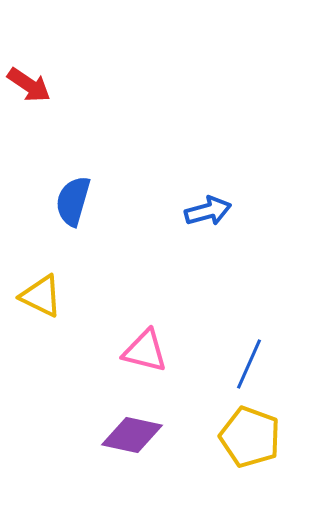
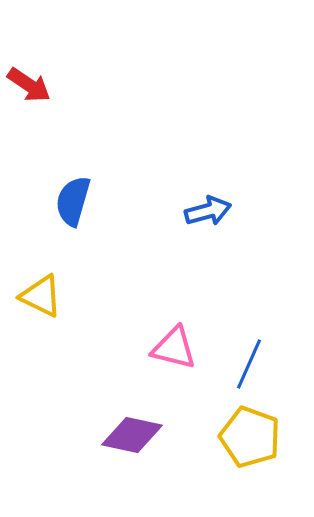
pink triangle: moved 29 px right, 3 px up
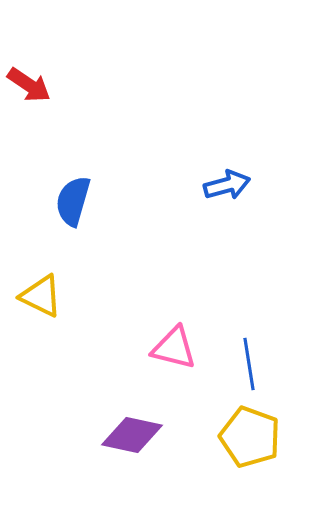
blue arrow: moved 19 px right, 26 px up
blue line: rotated 33 degrees counterclockwise
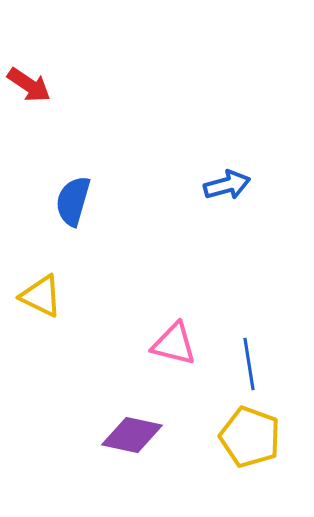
pink triangle: moved 4 px up
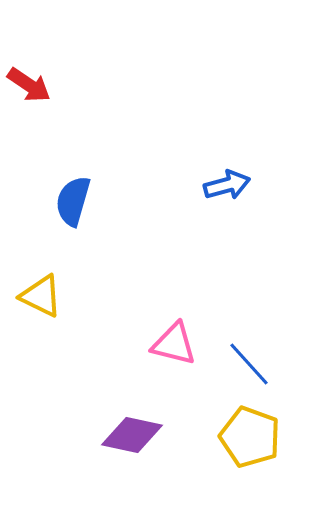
blue line: rotated 33 degrees counterclockwise
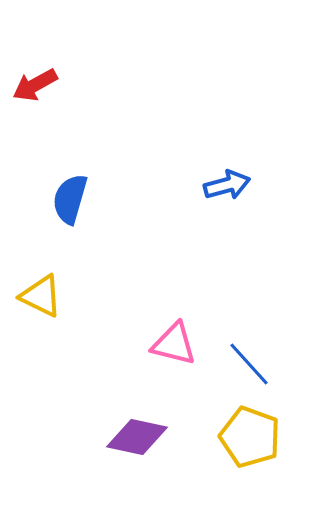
red arrow: moved 6 px right; rotated 117 degrees clockwise
blue semicircle: moved 3 px left, 2 px up
purple diamond: moved 5 px right, 2 px down
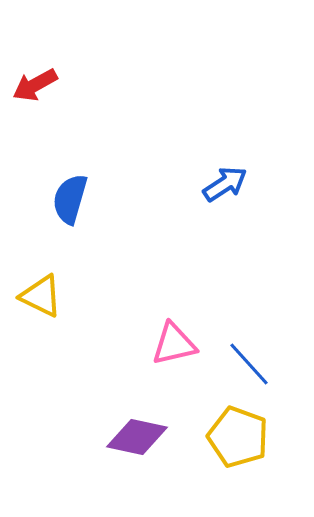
blue arrow: moved 2 px left, 1 px up; rotated 18 degrees counterclockwise
pink triangle: rotated 27 degrees counterclockwise
yellow pentagon: moved 12 px left
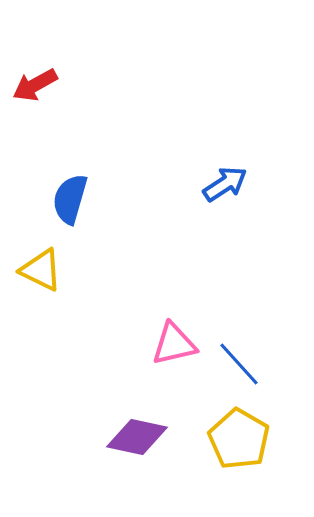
yellow triangle: moved 26 px up
blue line: moved 10 px left
yellow pentagon: moved 1 px right, 2 px down; rotated 10 degrees clockwise
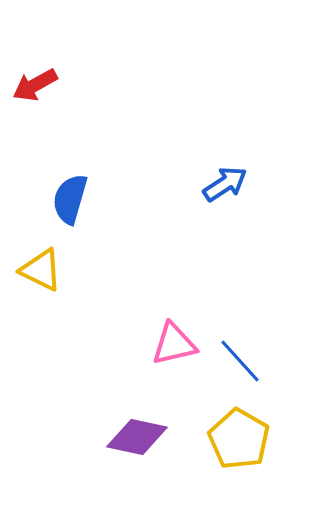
blue line: moved 1 px right, 3 px up
